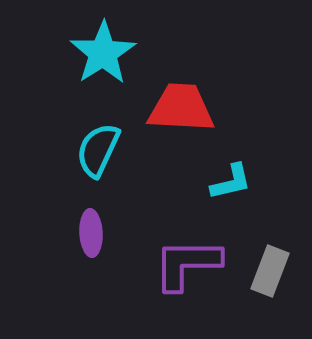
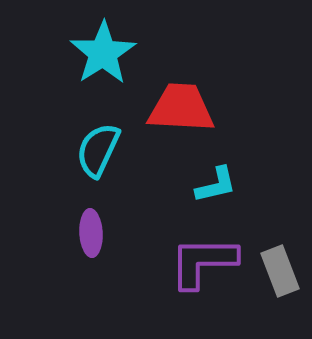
cyan L-shape: moved 15 px left, 3 px down
purple L-shape: moved 16 px right, 2 px up
gray rectangle: moved 10 px right; rotated 42 degrees counterclockwise
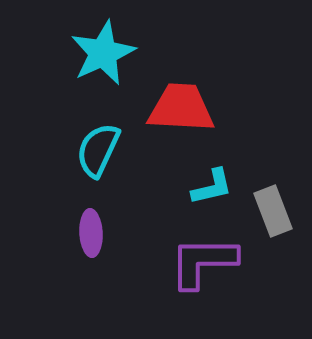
cyan star: rotated 8 degrees clockwise
cyan L-shape: moved 4 px left, 2 px down
gray rectangle: moved 7 px left, 60 px up
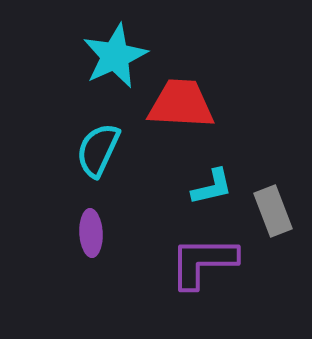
cyan star: moved 12 px right, 3 px down
red trapezoid: moved 4 px up
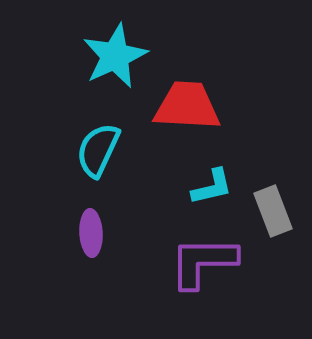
red trapezoid: moved 6 px right, 2 px down
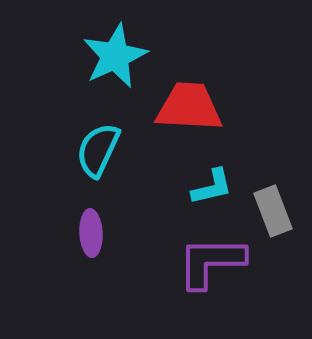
red trapezoid: moved 2 px right, 1 px down
purple L-shape: moved 8 px right
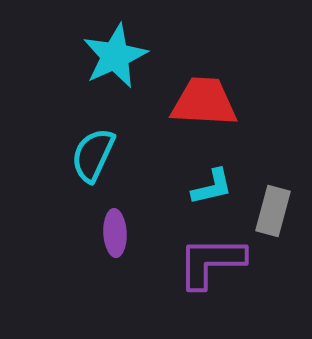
red trapezoid: moved 15 px right, 5 px up
cyan semicircle: moved 5 px left, 5 px down
gray rectangle: rotated 36 degrees clockwise
purple ellipse: moved 24 px right
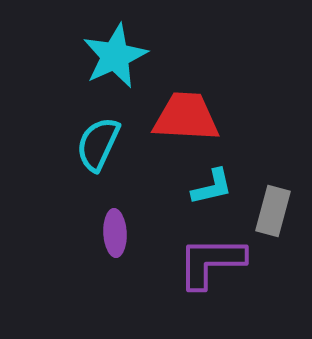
red trapezoid: moved 18 px left, 15 px down
cyan semicircle: moved 5 px right, 11 px up
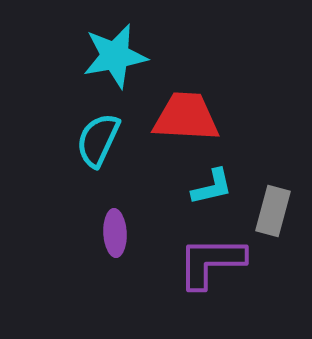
cyan star: rotated 14 degrees clockwise
cyan semicircle: moved 4 px up
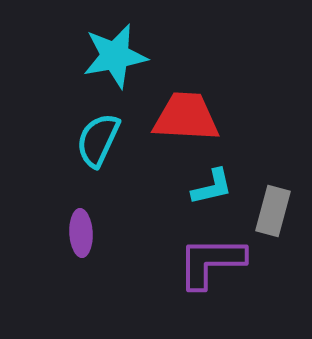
purple ellipse: moved 34 px left
